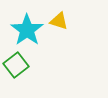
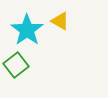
yellow triangle: moved 1 px right; rotated 12 degrees clockwise
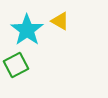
green square: rotated 10 degrees clockwise
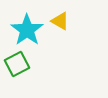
green square: moved 1 px right, 1 px up
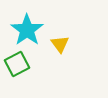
yellow triangle: moved 23 px down; rotated 24 degrees clockwise
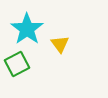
cyan star: moved 1 px up
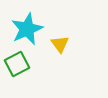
cyan star: rotated 12 degrees clockwise
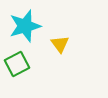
cyan star: moved 2 px left, 3 px up; rotated 8 degrees clockwise
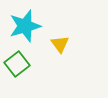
green square: rotated 10 degrees counterclockwise
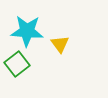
cyan star: moved 2 px right, 5 px down; rotated 20 degrees clockwise
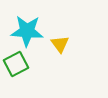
green square: moved 1 px left; rotated 10 degrees clockwise
